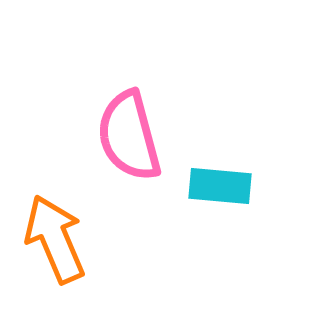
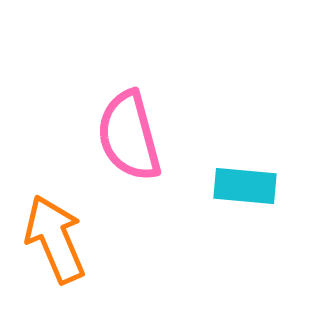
cyan rectangle: moved 25 px right
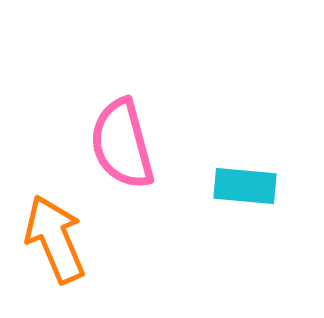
pink semicircle: moved 7 px left, 8 px down
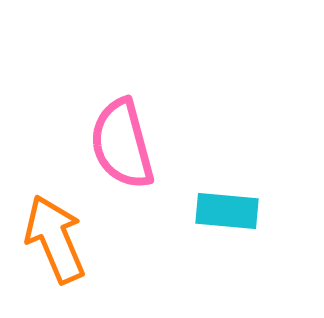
cyan rectangle: moved 18 px left, 25 px down
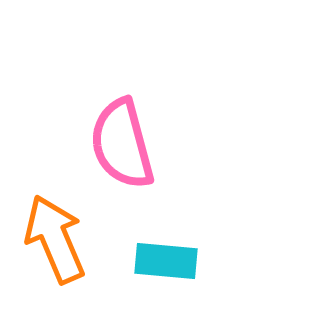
cyan rectangle: moved 61 px left, 50 px down
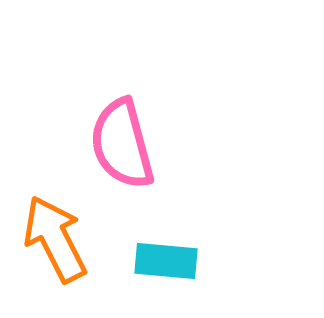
orange arrow: rotated 4 degrees counterclockwise
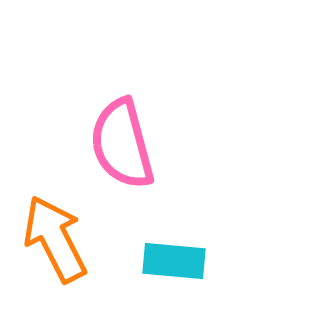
cyan rectangle: moved 8 px right
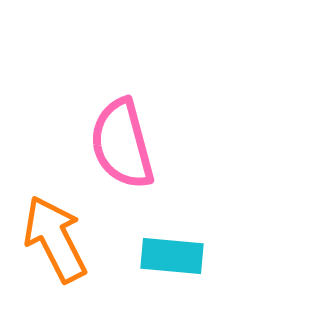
cyan rectangle: moved 2 px left, 5 px up
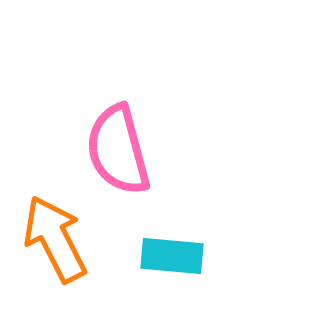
pink semicircle: moved 4 px left, 6 px down
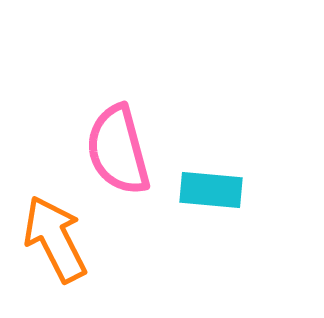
cyan rectangle: moved 39 px right, 66 px up
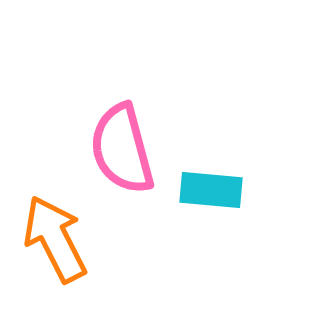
pink semicircle: moved 4 px right, 1 px up
